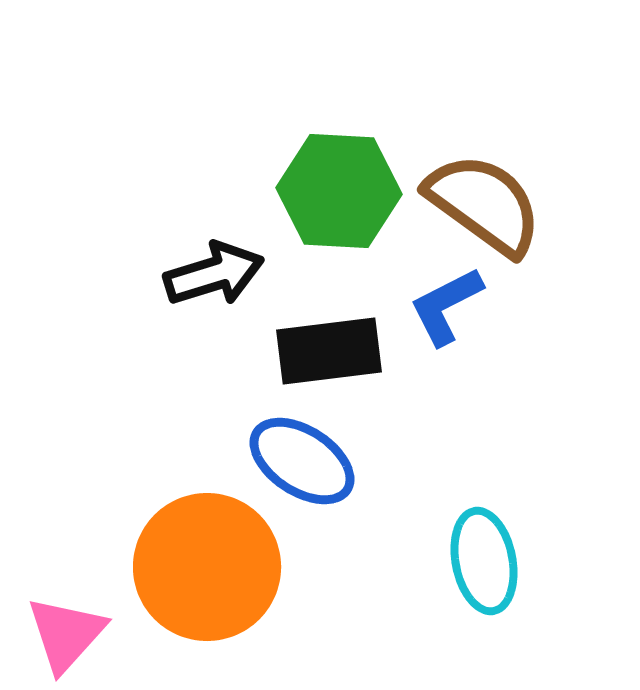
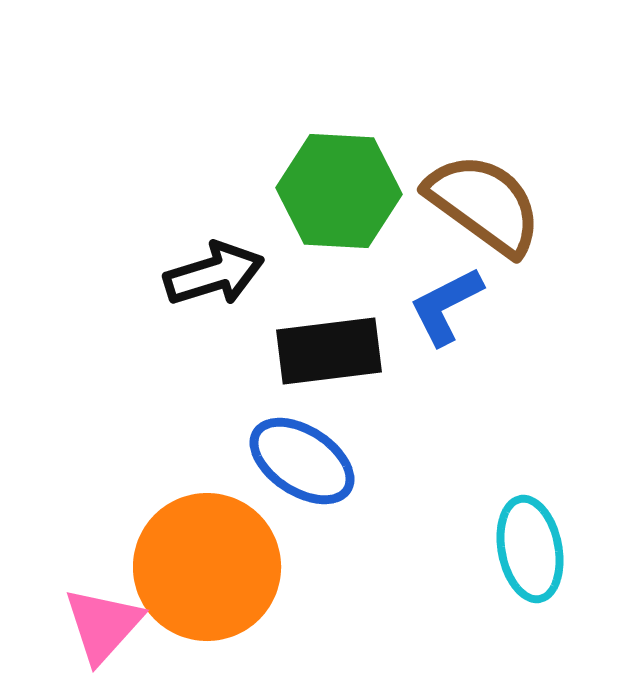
cyan ellipse: moved 46 px right, 12 px up
pink triangle: moved 37 px right, 9 px up
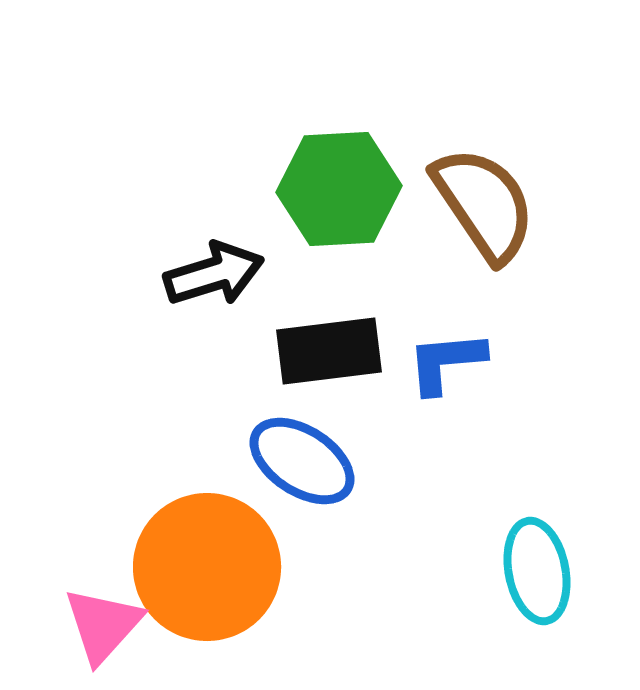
green hexagon: moved 2 px up; rotated 6 degrees counterclockwise
brown semicircle: rotated 20 degrees clockwise
blue L-shape: moved 56 px down; rotated 22 degrees clockwise
cyan ellipse: moved 7 px right, 22 px down
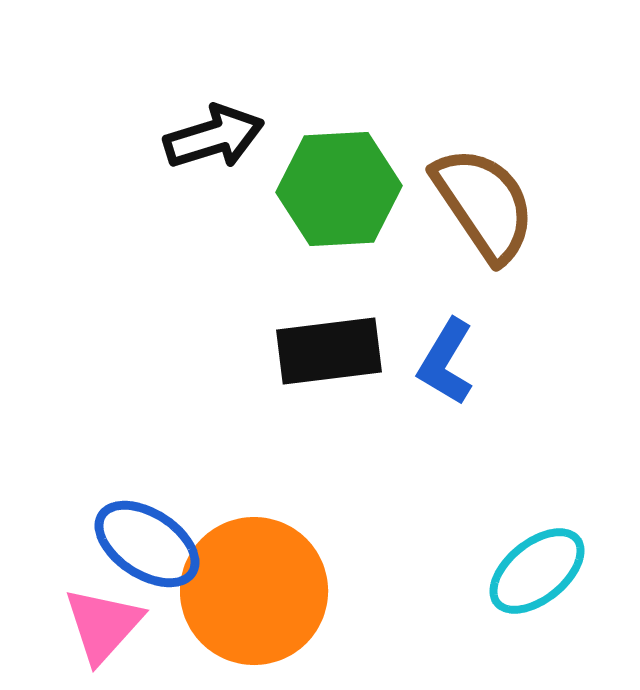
black arrow: moved 137 px up
blue L-shape: rotated 54 degrees counterclockwise
blue ellipse: moved 155 px left, 83 px down
orange circle: moved 47 px right, 24 px down
cyan ellipse: rotated 62 degrees clockwise
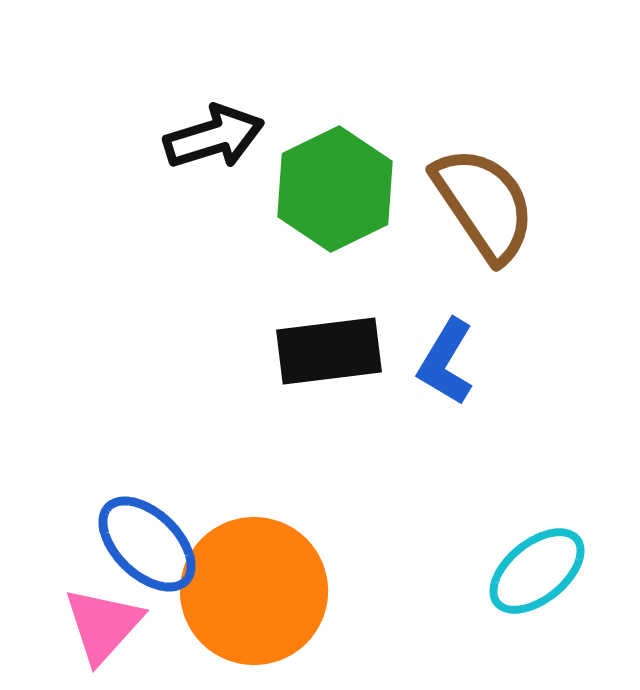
green hexagon: moved 4 px left; rotated 23 degrees counterclockwise
blue ellipse: rotated 11 degrees clockwise
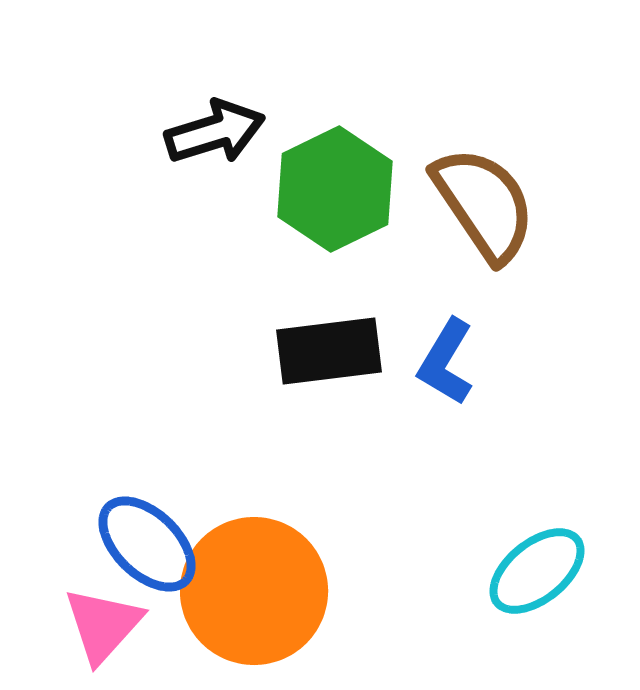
black arrow: moved 1 px right, 5 px up
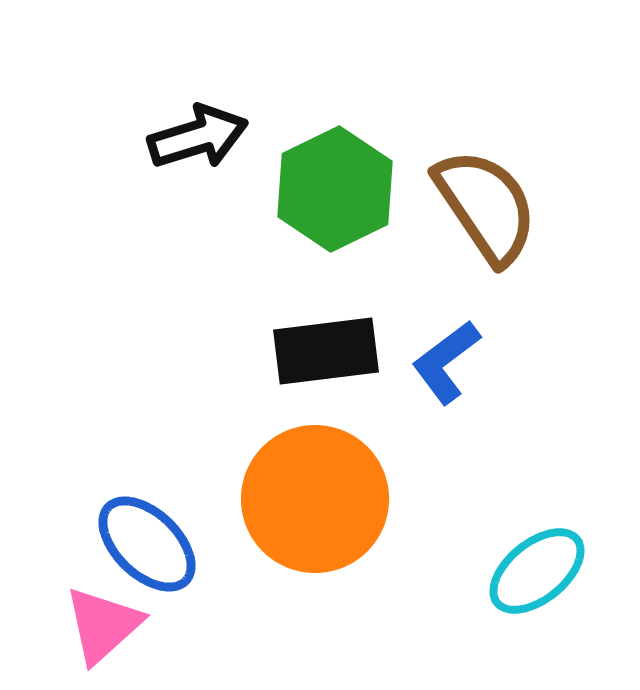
black arrow: moved 17 px left, 5 px down
brown semicircle: moved 2 px right, 2 px down
black rectangle: moved 3 px left
blue L-shape: rotated 22 degrees clockwise
orange circle: moved 61 px right, 92 px up
pink triangle: rotated 6 degrees clockwise
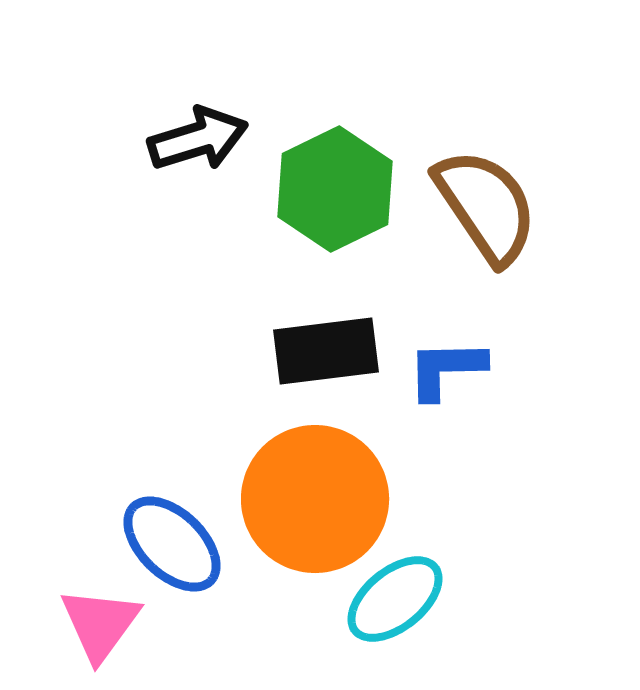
black arrow: moved 2 px down
blue L-shape: moved 7 px down; rotated 36 degrees clockwise
blue ellipse: moved 25 px right
cyan ellipse: moved 142 px left, 28 px down
pink triangle: moved 3 px left, 1 px up; rotated 12 degrees counterclockwise
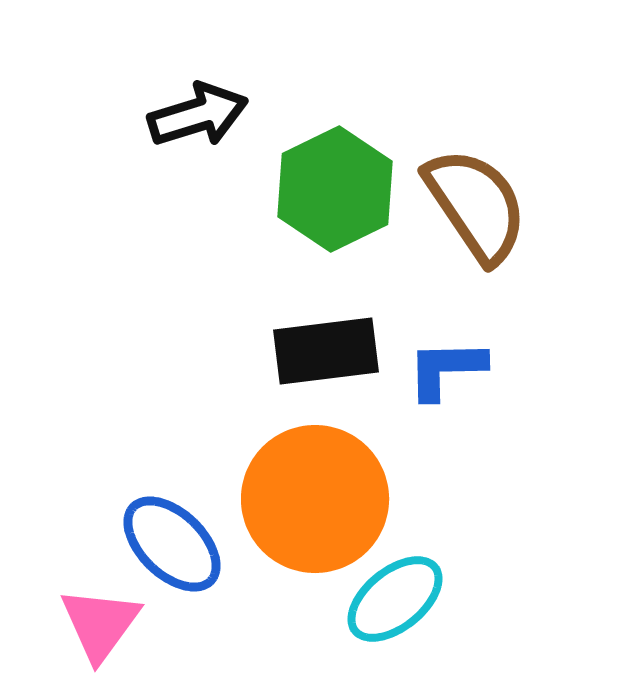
black arrow: moved 24 px up
brown semicircle: moved 10 px left, 1 px up
